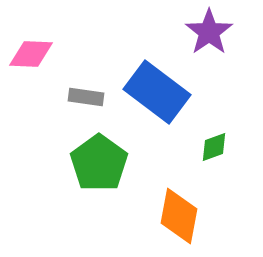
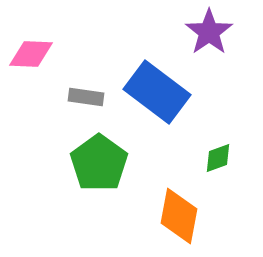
green diamond: moved 4 px right, 11 px down
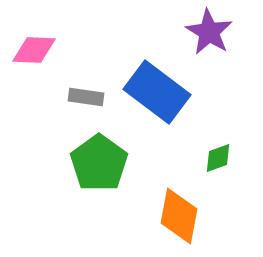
purple star: rotated 6 degrees counterclockwise
pink diamond: moved 3 px right, 4 px up
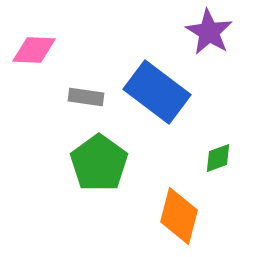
orange diamond: rotated 4 degrees clockwise
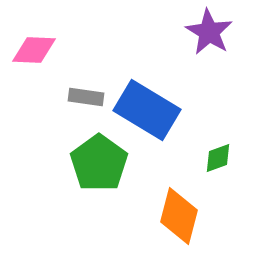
blue rectangle: moved 10 px left, 18 px down; rotated 6 degrees counterclockwise
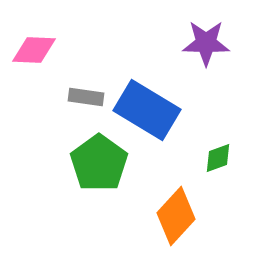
purple star: moved 3 px left, 11 px down; rotated 30 degrees counterclockwise
orange diamond: moved 3 px left; rotated 28 degrees clockwise
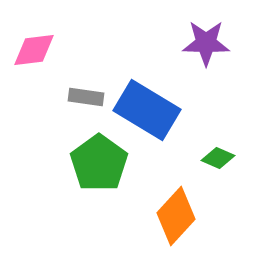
pink diamond: rotated 9 degrees counterclockwise
green diamond: rotated 44 degrees clockwise
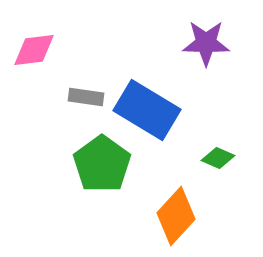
green pentagon: moved 3 px right, 1 px down
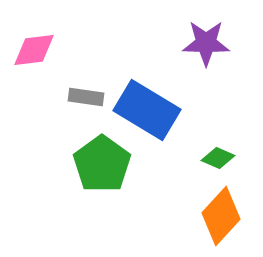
orange diamond: moved 45 px right
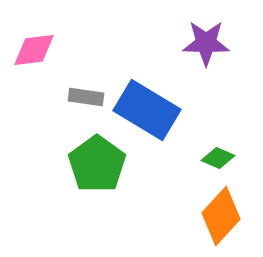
green pentagon: moved 5 px left
